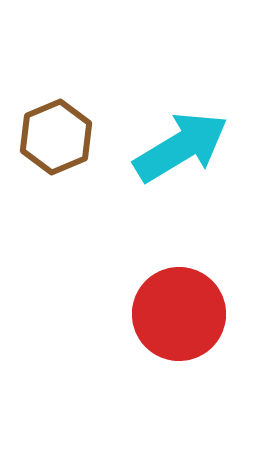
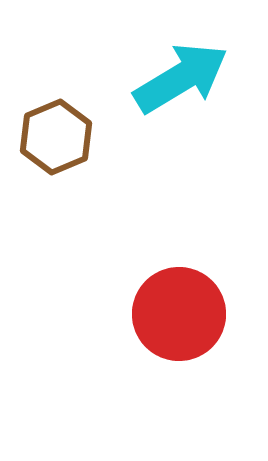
cyan arrow: moved 69 px up
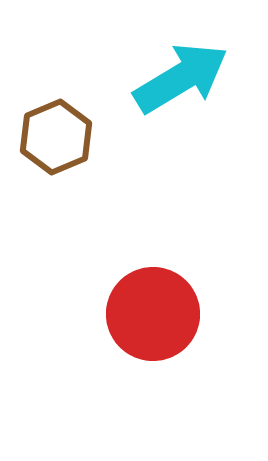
red circle: moved 26 px left
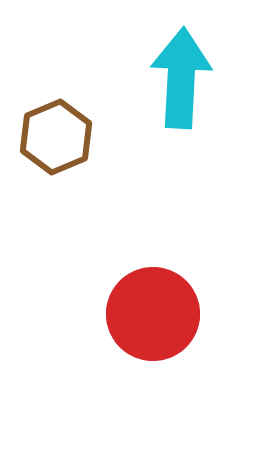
cyan arrow: rotated 56 degrees counterclockwise
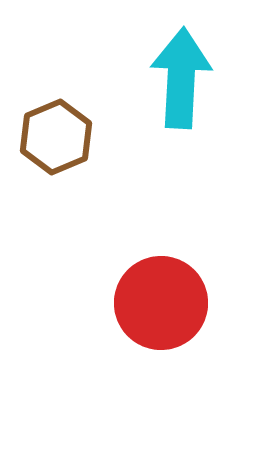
red circle: moved 8 px right, 11 px up
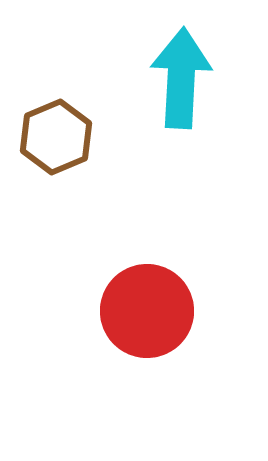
red circle: moved 14 px left, 8 px down
